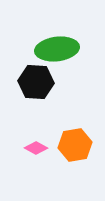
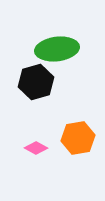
black hexagon: rotated 20 degrees counterclockwise
orange hexagon: moved 3 px right, 7 px up
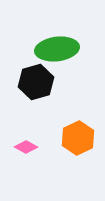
orange hexagon: rotated 16 degrees counterclockwise
pink diamond: moved 10 px left, 1 px up
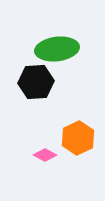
black hexagon: rotated 12 degrees clockwise
pink diamond: moved 19 px right, 8 px down
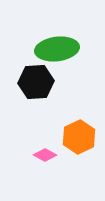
orange hexagon: moved 1 px right, 1 px up
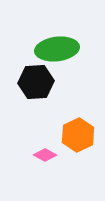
orange hexagon: moved 1 px left, 2 px up
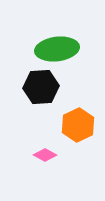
black hexagon: moved 5 px right, 5 px down
orange hexagon: moved 10 px up
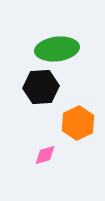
orange hexagon: moved 2 px up
pink diamond: rotated 45 degrees counterclockwise
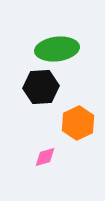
pink diamond: moved 2 px down
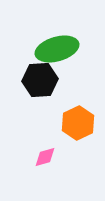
green ellipse: rotated 9 degrees counterclockwise
black hexagon: moved 1 px left, 7 px up
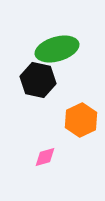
black hexagon: moved 2 px left; rotated 16 degrees clockwise
orange hexagon: moved 3 px right, 3 px up
